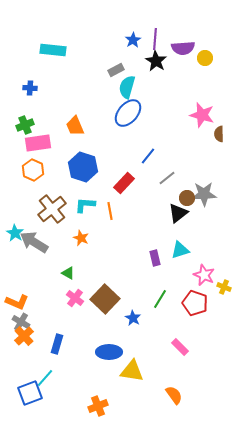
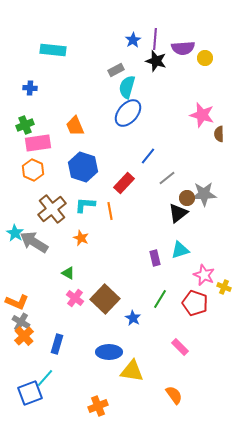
black star at (156, 61): rotated 15 degrees counterclockwise
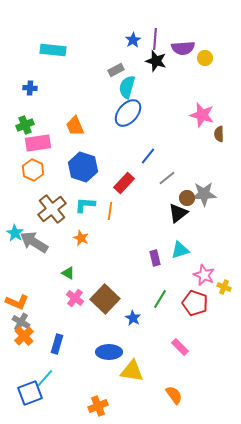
orange line at (110, 211): rotated 18 degrees clockwise
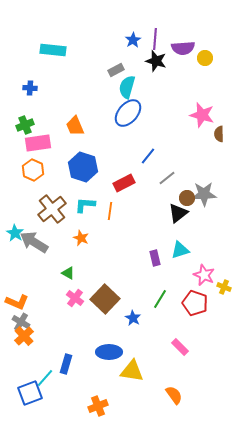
red rectangle at (124, 183): rotated 20 degrees clockwise
blue rectangle at (57, 344): moved 9 px right, 20 px down
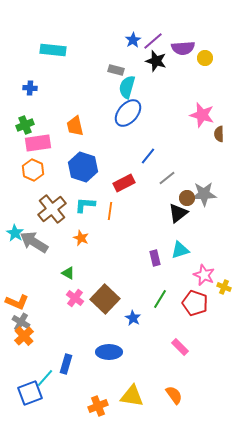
purple line at (155, 39): moved 2 px left, 2 px down; rotated 45 degrees clockwise
gray rectangle at (116, 70): rotated 42 degrees clockwise
orange trapezoid at (75, 126): rotated 10 degrees clockwise
yellow triangle at (132, 371): moved 25 px down
